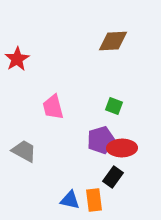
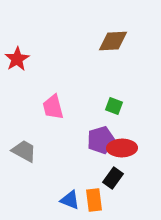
black rectangle: moved 1 px down
blue triangle: rotated 10 degrees clockwise
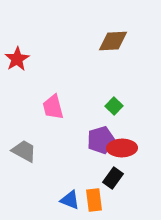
green square: rotated 24 degrees clockwise
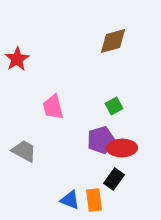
brown diamond: rotated 12 degrees counterclockwise
green square: rotated 18 degrees clockwise
black rectangle: moved 1 px right, 1 px down
